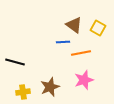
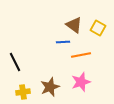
orange line: moved 2 px down
black line: rotated 48 degrees clockwise
pink star: moved 3 px left, 2 px down
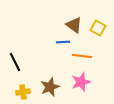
orange line: moved 1 px right, 1 px down; rotated 18 degrees clockwise
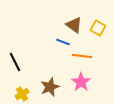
blue line: rotated 24 degrees clockwise
pink star: rotated 18 degrees counterclockwise
yellow cross: moved 1 px left, 2 px down; rotated 24 degrees counterclockwise
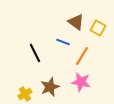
brown triangle: moved 2 px right, 3 px up
orange line: rotated 66 degrees counterclockwise
black line: moved 20 px right, 9 px up
pink star: rotated 24 degrees counterclockwise
yellow cross: moved 3 px right
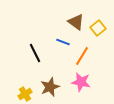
yellow square: rotated 21 degrees clockwise
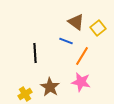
blue line: moved 3 px right, 1 px up
black line: rotated 24 degrees clockwise
brown star: rotated 18 degrees counterclockwise
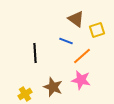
brown triangle: moved 3 px up
yellow square: moved 1 px left, 2 px down; rotated 21 degrees clockwise
orange line: rotated 18 degrees clockwise
pink star: moved 2 px up
brown star: moved 3 px right; rotated 12 degrees counterclockwise
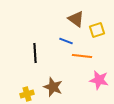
orange line: rotated 48 degrees clockwise
pink star: moved 18 px right
yellow cross: moved 2 px right; rotated 16 degrees clockwise
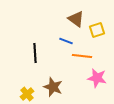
pink star: moved 2 px left, 2 px up
yellow cross: rotated 24 degrees counterclockwise
